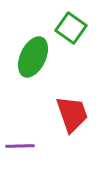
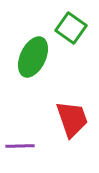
red trapezoid: moved 5 px down
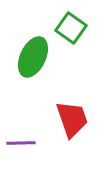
purple line: moved 1 px right, 3 px up
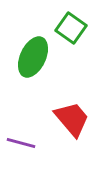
red trapezoid: rotated 21 degrees counterclockwise
purple line: rotated 16 degrees clockwise
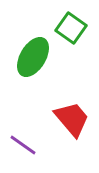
green ellipse: rotated 6 degrees clockwise
purple line: moved 2 px right, 2 px down; rotated 20 degrees clockwise
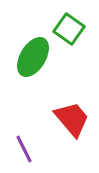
green square: moved 2 px left, 1 px down
purple line: moved 1 px right, 4 px down; rotated 28 degrees clockwise
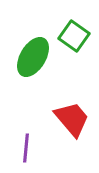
green square: moved 5 px right, 7 px down
purple line: moved 2 px right, 1 px up; rotated 32 degrees clockwise
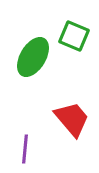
green square: rotated 12 degrees counterclockwise
purple line: moved 1 px left, 1 px down
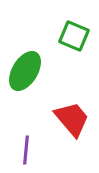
green ellipse: moved 8 px left, 14 px down
purple line: moved 1 px right, 1 px down
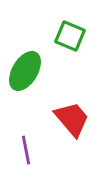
green square: moved 4 px left
purple line: rotated 16 degrees counterclockwise
